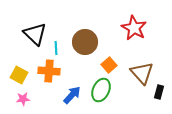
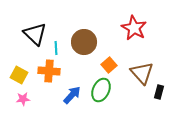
brown circle: moved 1 px left
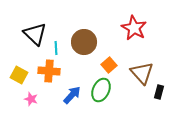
pink star: moved 8 px right; rotated 24 degrees clockwise
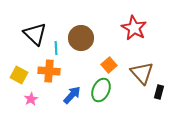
brown circle: moved 3 px left, 4 px up
pink star: rotated 24 degrees clockwise
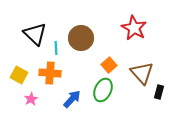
orange cross: moved 1 px right, 2 px down
green ellipse: moved 2 px right
blue arrow: moved 4 px down
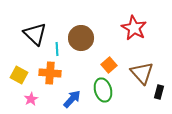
cyan line: moved 1 px right, 1 px down
green ellipse: rotated 40 degrees counterclockwise
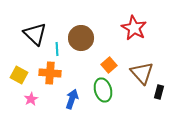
blue arrow: rotated 24 degrees counterclockwise
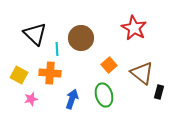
brown triangle: rotated 10 degrees counterclockwise
green ellipse: moved 1 px right, 5 px down
pink star: rotated 16 degrees clockwise
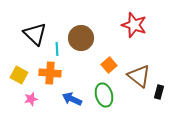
red star: moved 3 px up; rotated 10 degrees counterclockwise
brown triangle: moved 3 px left, 3 px down
blue arrow: rotated 84 degrees counterclockwise
